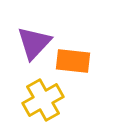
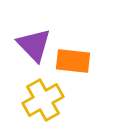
purple triangle: moved 2 px down; rotated 27 degrees counterclockwise
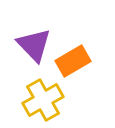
orange rectangle: rotated 36 degrees counterclockwise
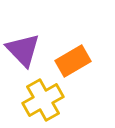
purple triangle: moved 11 px left, 5 px down
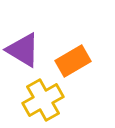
purple triangle: rotated 15 degrees counterclockwise
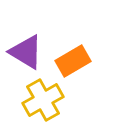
purple triangle: moved 3 px right, 2 px down
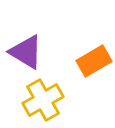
orange rectangle: moved 21 px right
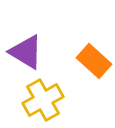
orange rectangle: rotated 72 degrees clockwise
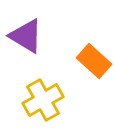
purple triangle: moved 16 px up
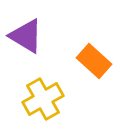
yellow cross: moved 1 px up
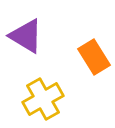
orange rectangle: moved 4 px up; rotated 16 degrees clockwise
